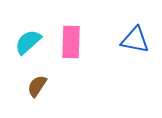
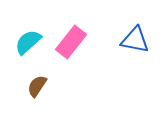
pink rectangle: rotated 36 degrees clockwise
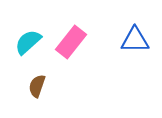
blue triangle: rotated 12 degrees counterclockwise
brown semicircle: rotated 15 degrees counterclockwise
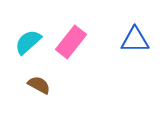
brown semicircle: moved 2 px right, 1 px up; rotated 100 degrees clockwise
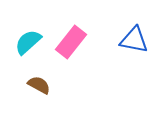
blue triangle: moved 1 px left; rotated 12 degrees clockwise
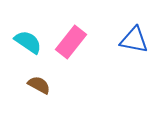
cyan semicircle: rotated 76 degrees clockwise
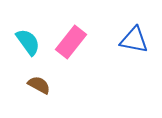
cyan semicircle: rotated 20 degrees clockwise
